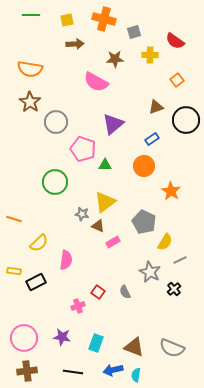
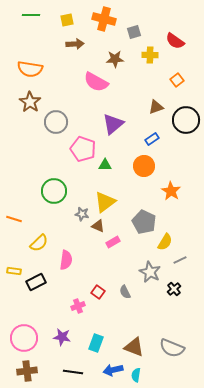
green circle at (55, 182): moved 1 px left, 9 px down
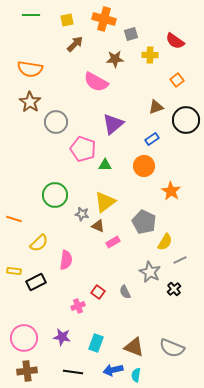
gray square at (134, 32): moved 3 px left, 2 px down
brown arrow at (75, 44): rotated 42 degrees counterclockwise
green circle at (54, 191): moved 1 px right, 4 px down
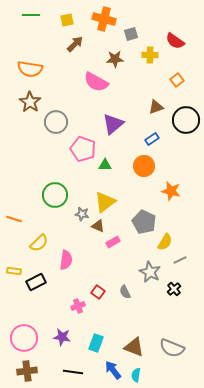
orange star at (171, 191): rotated 18 degrees counterclockwise
blue arrow at (113, 370): rotated 66 degrees clockwise
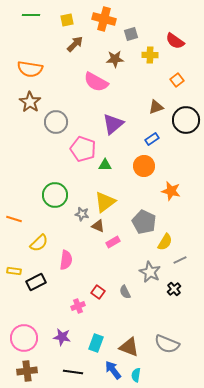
brown triangle at (134, 347): moved 5 px left
gray semicircle at (172, 348): moved 5 px left, 4 px up
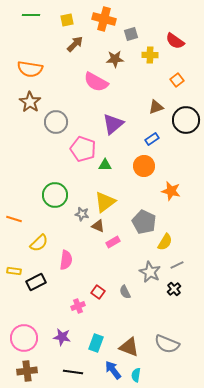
gray line at (180, 260): moved 3 px left, 5 px down
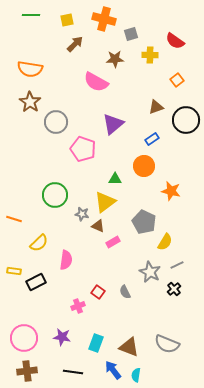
green triangle at (105, 165): moved 10 px right, 14 px down
